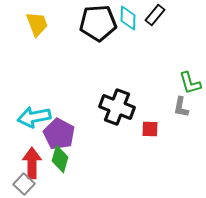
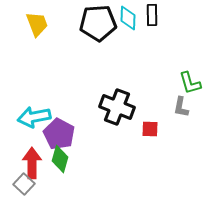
black rectangle: moved 3 px left; rotated 40 degrees counterclockwise
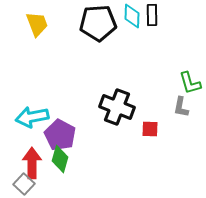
cyan diamond: moved 4 px right, 2 px up
cyan arrow: moved 2 px left
purple pentagon: moved 1 px right, 1 px down
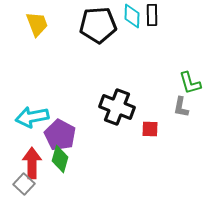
black pentagon: moved 2 px down
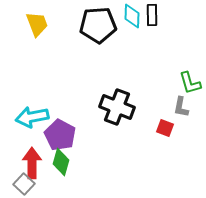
red square: moved 15 px right, 1 px up; rotated 18 degrees clockwise
green diamond: moved 1 px right, 3 px down
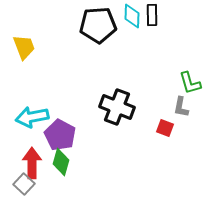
yellow trapezoid: moved 13 px left, 23 px down
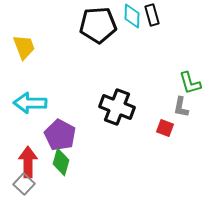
black rectangle: rotated 15 degrees counterclockwise
cyan arrow: moved 2 px left, 14 px up; rotated 12 degrees clockwise
red arrow: moved 4 px left, 1 px up
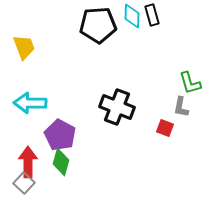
gray square: moved 1 px up
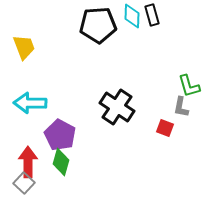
green L-shape: moved 1 px left, 3 px down
black cross: rotated 12 degrees clockwise
